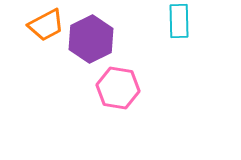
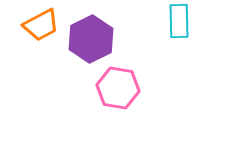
orange trapezoid: moved 5 px left
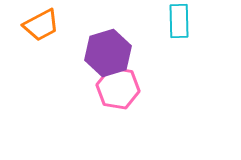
purple hexagon: moved 17 px right, 14 px down; rotated 9 degrees clockwise
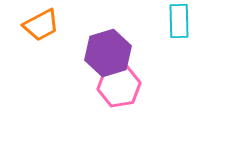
pink hexagon: moved 1 px right, 2 px up; rotated 18 degrees counterclockwise
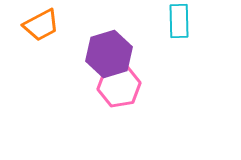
purple hexagon: moved 1 px right, 1 px down
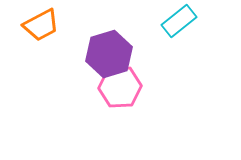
cyan rectangle: rotated 52 degrees clockwise
pink hexagon: moved 1 px right, 1 px down; rotated 6 degrees clockwise
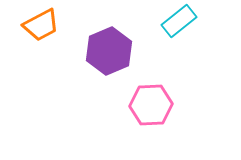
purple hexagon: moved 3 px up; rotated 6 degrees counterclockwise
pink hexagon: moved 31 px right, 18 px down
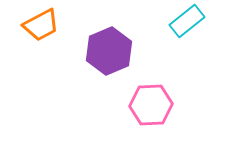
cyan rectangle: moved 8 px right
